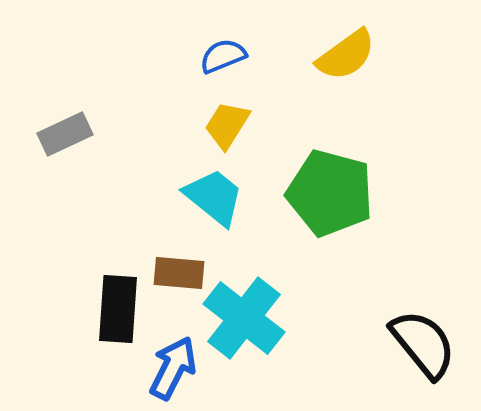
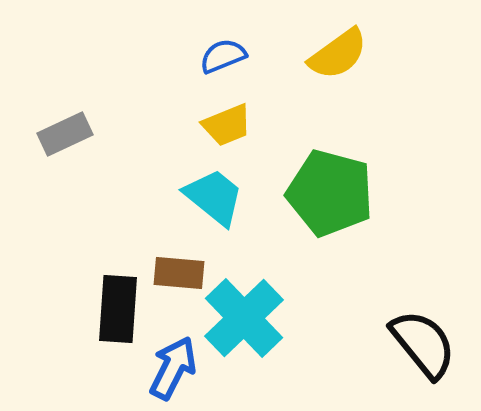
yellow semicircle: moved 8 px left, 1 px up
yellow trapezoid: rotated 144 degrees counterclockwise
cyan cross: rotated 8 degrees clockwise
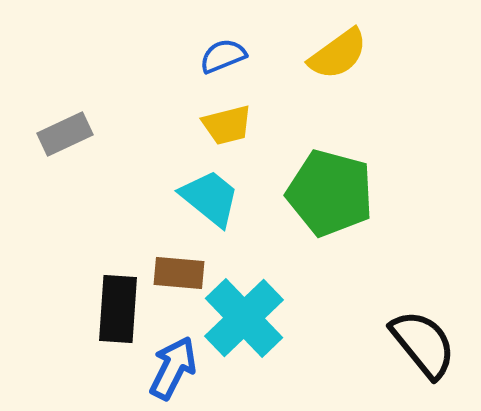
yellow trapezoid: rotated 8 degrees clockwise
cyan trapezoid: moved 4 px left, 1 px down
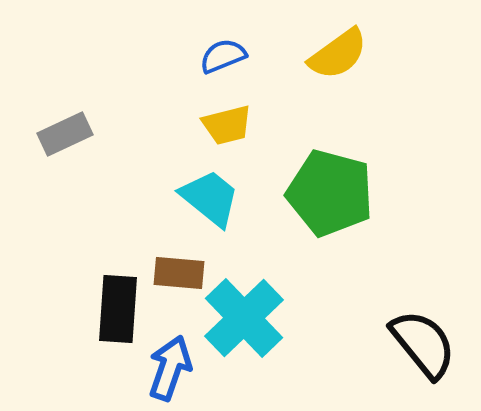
blue arrow: moved 3 px left; rotated 8 degrees counterclockwise
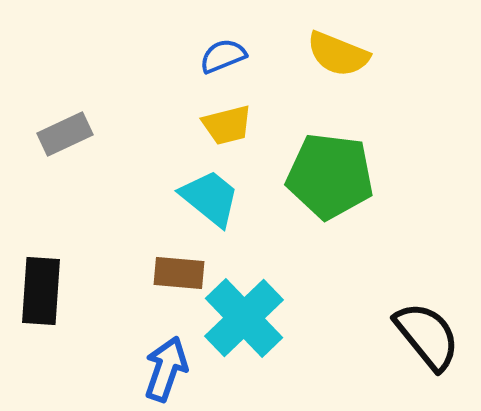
yellow semicircle: rotated 58 degrees clockwise
green pentagon: moved 17 px up; rotated 8 degrees counterclockwise
black rectangle: moved 77 px left, 18 px up
black semicircle: moved 4 px right, 8 px up
blue arrow: moved 4 px left, 1 px down
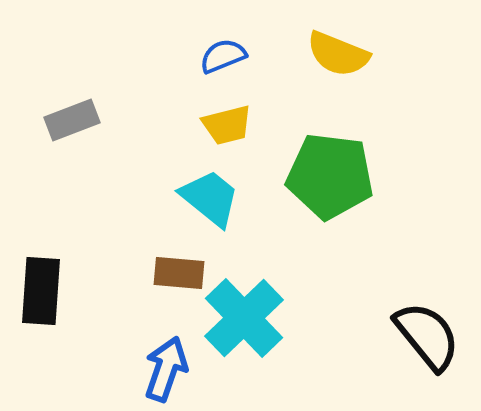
gray rectangle: moved 7 px right, 14 px up; rotated 4 degrees clockwise
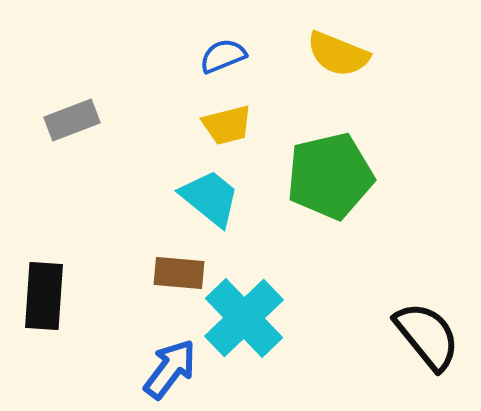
green pentagon: rotated 20 degrees counterclockwise
black rectangle: moved 3 px right, 5 px down
blue arrow: moved 4 px right; rotated 18 degrees clockwise
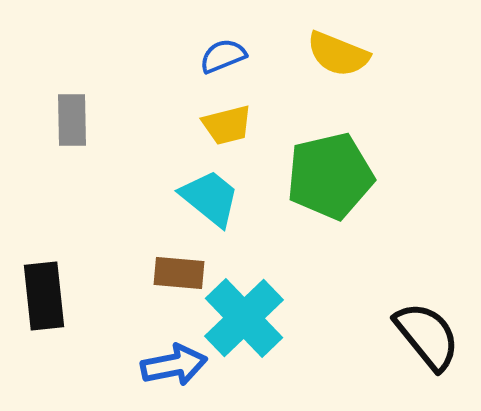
gray rectangle: rotated 70 degrees counterclockwise
black rectangle: rotated 10 degrees counterclockwise
blue arrow: moved 4 px right, 4 px up; rotated 42 degrees clockwise
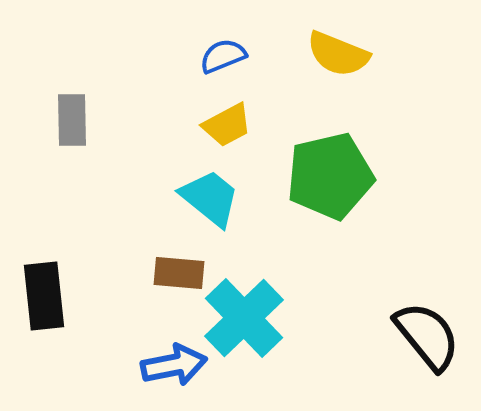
yellow trapezoid: rotated 14 degrees counterclockwise
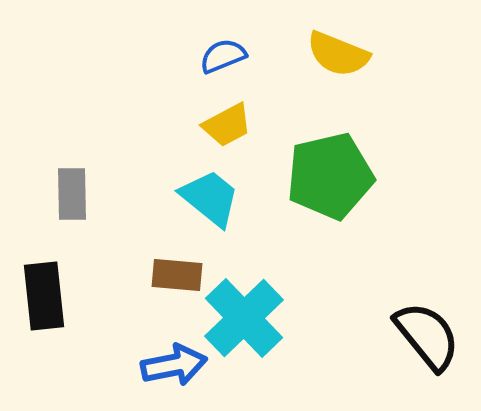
gray rectangle: moved 74 px down
brown rectangle: moved 2 px left, 2 px down
